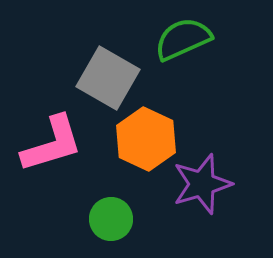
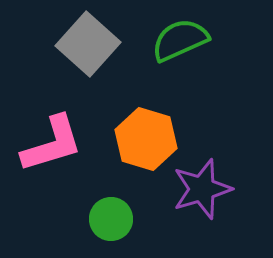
green semicircle: moved 3 px left, 1 px down
gray square: moved 20 px left, 34 px up; rotated 12 degrees clockwise
orange hexagon: rotated 8 degrees counterclockwise
purple star: moved 5 px down
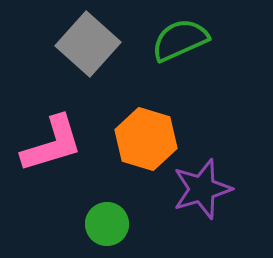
green circle: moved 4 px left, 5 px down
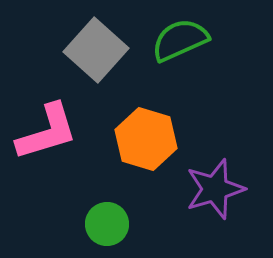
gray square: moved 8 px right, 6 px down
pink L-shape: moved 5 px left, 12 px up
purple star: moved 13 px right
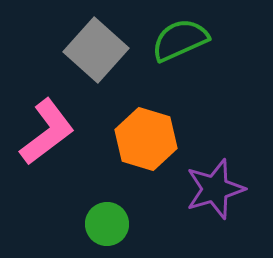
pink L-shape: rotated 20 degrees counterclockwise
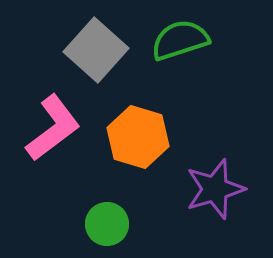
green semicircle: rotated 6 degrees clockwise
pink L-shape: moved 6 px right, 4 px up
orange hexagon: moved 8 px left, 2 px up
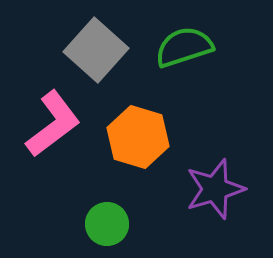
green semicircle: moved 4 px right, 7 px down
pink L-shape: moved 4 px up
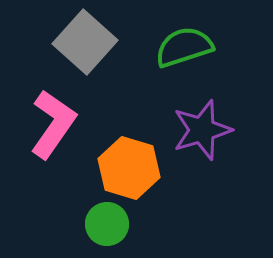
gray square: moved 11 px left, 8 px up
pink L-shape: rotated 18 degrees counterclockwise
orange hexagon: moved 9 px left, 31 px down
purple star: moved 13 px left, 59 px up
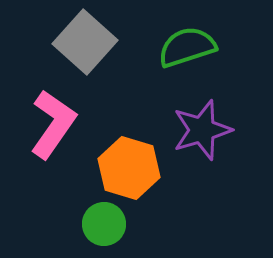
green semicircle: moved 3 px right
green circle: moved 3 px left
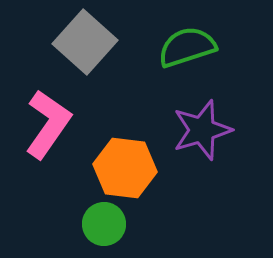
pink L-shape: moved 5 px left
orange hexagon: moved 4 px left; rotated 10 degrees counterclockwise
